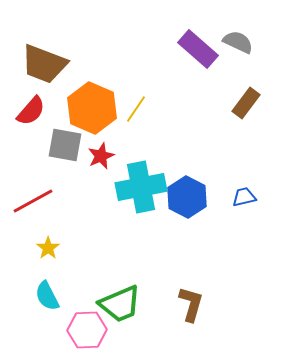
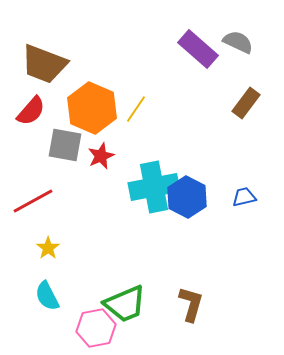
cyan cross: moved 13 px right
green trapezoid: moved 5 px right
pink hexagon: moved 9 px right, 2 px up; rotated 9 degrees counterclockwise
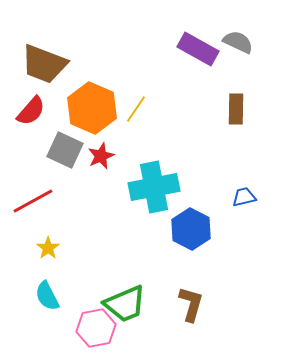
purple rectangle: rotated 12 degrees counterclockwise
brown rectangle: moved 10 px left, 6 px down; rotated 36 degrees counterclockwise
gray square: moved 5 px down; rotated 15 degrees clockwise
blue hexagon: moved 4 px right, 32 px down
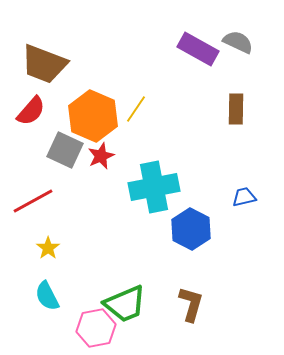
orange hexagon: moved 1 px right, 8 px down
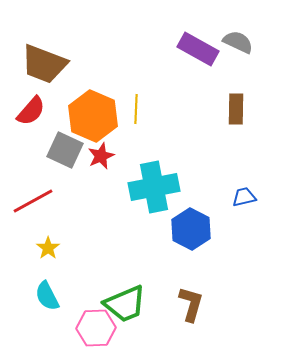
yellow line: rotated 32 degrees counterclockwise
pink hexagon: rotated 9 degrees clockwise
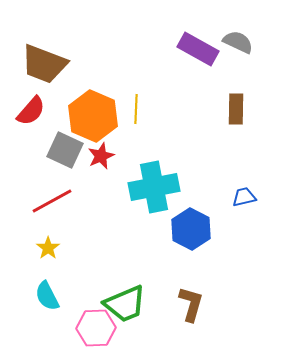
red line: moved 19 px right
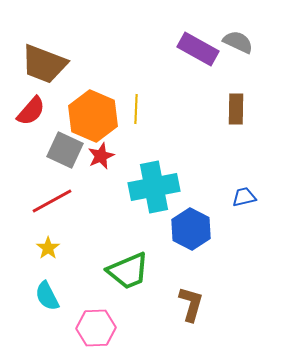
green trapezoid: moved 3 px right, 33 px up
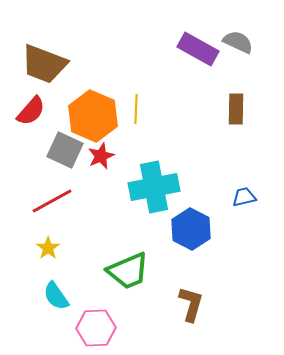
cyan semicircle: moved 9 px right; rotated 8 degrees counterclockwise
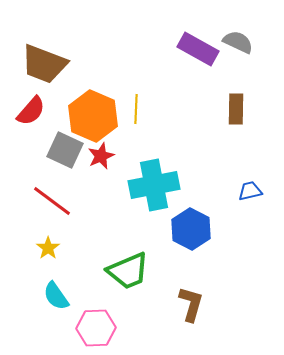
cyan cross: moved 2 px up
blue trapezoid: moved 6 px right, 6 px up
red line: rotated 66 degrees clockwise
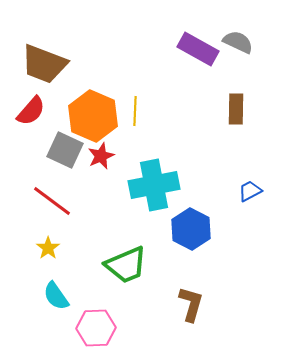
yellow line: moved 1 px left, 2 px down
blue trapezoid: rotated 15 degrees counterclockwise
green trapezoid: moved 2 px left, 6 px up
